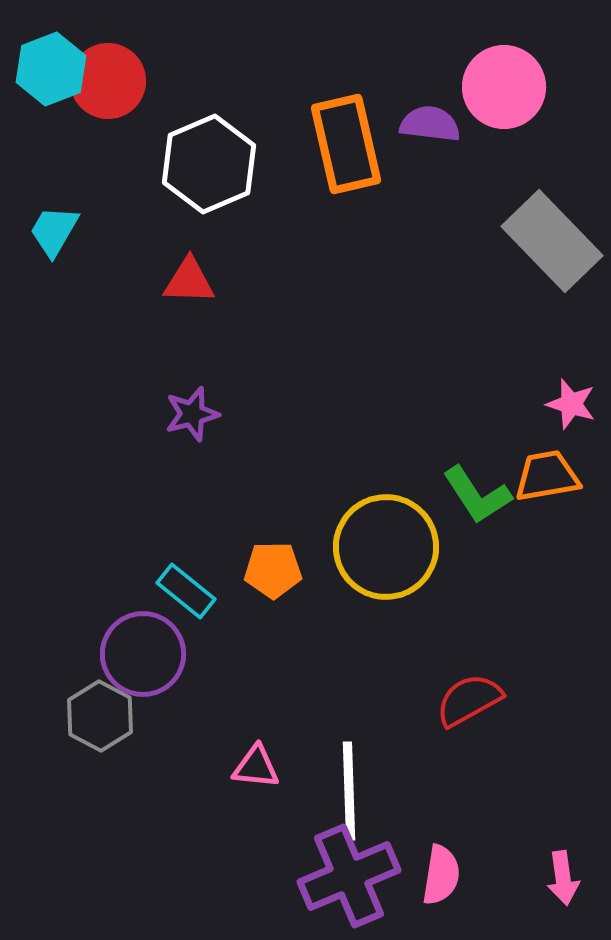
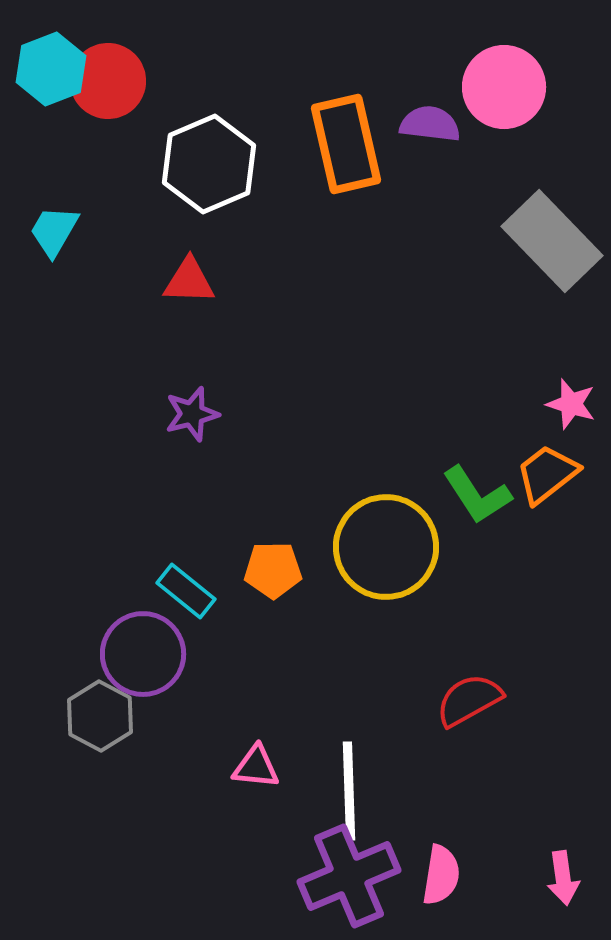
orange trapezoid: moved 2 px up; rotated 28 degrees counterclockwise
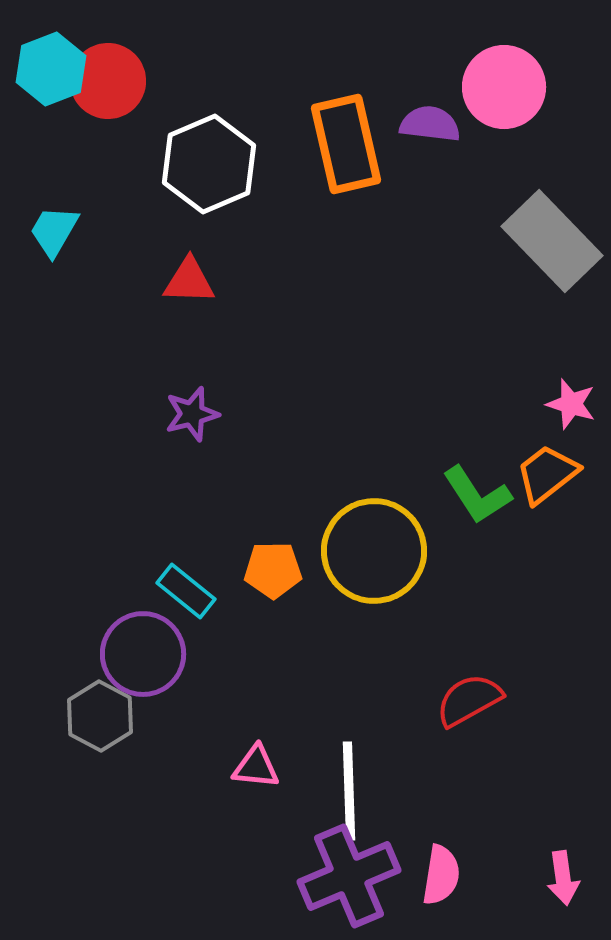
yellow circle: moved 12 px left, 4 px down
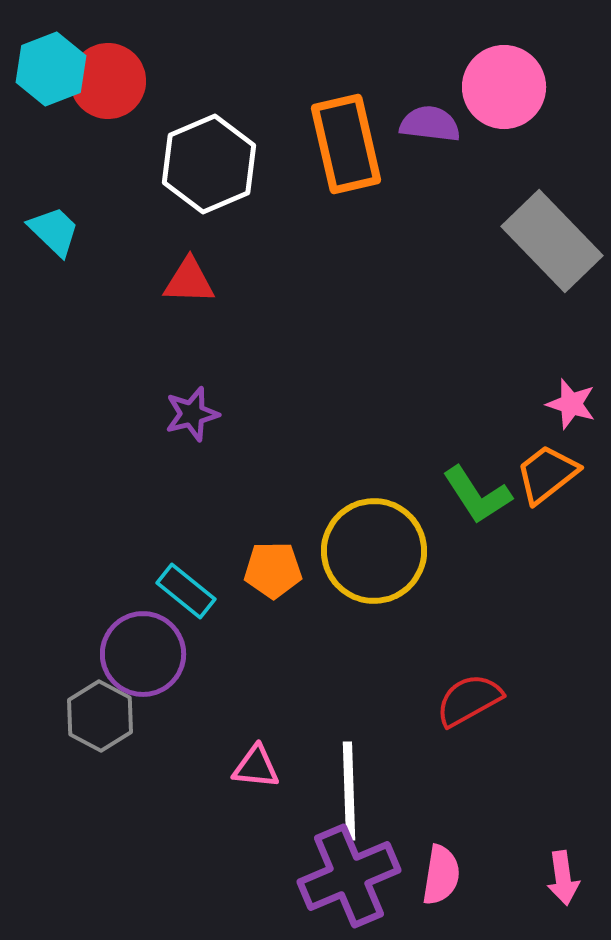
cyan trapezoid: rotated 104 degrees clockwise
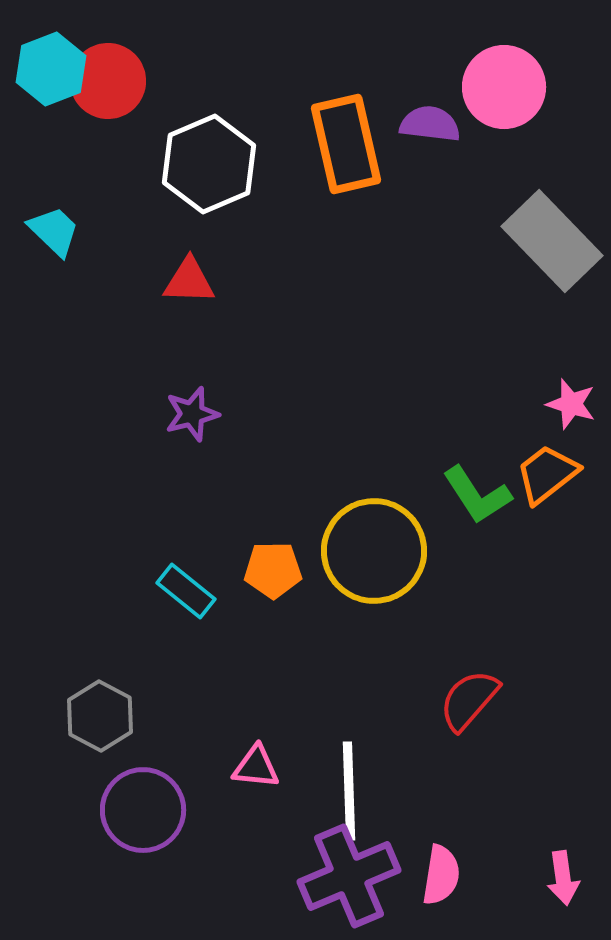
purple circle: moved 156 px down
red semicircle: rotated 20 degrees counterclockwise
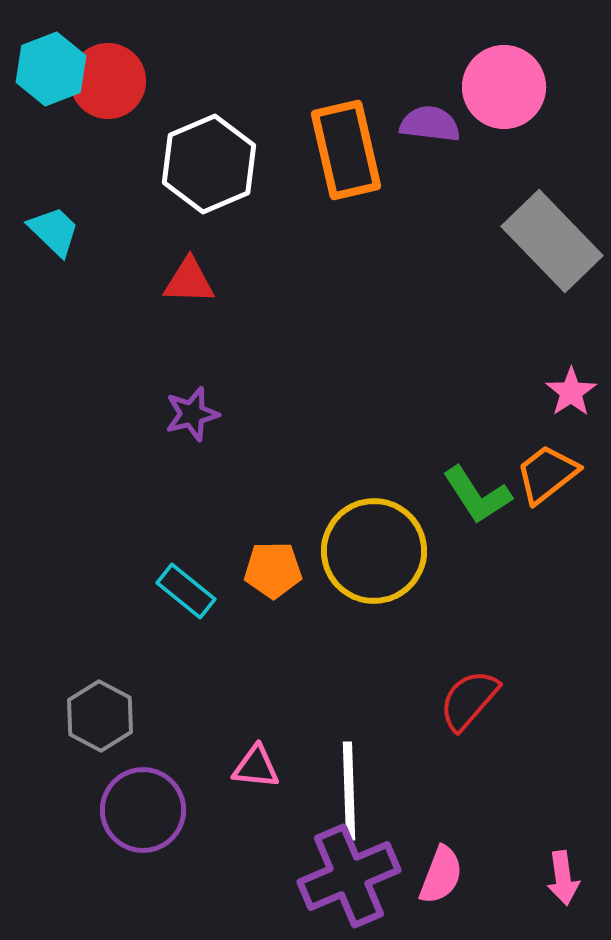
orange rectangle: moved 6 px down
pink star: moved 12 px up; rotated 21 degrees clockwise
pink semicircle: rotated 12 degrees clockwise
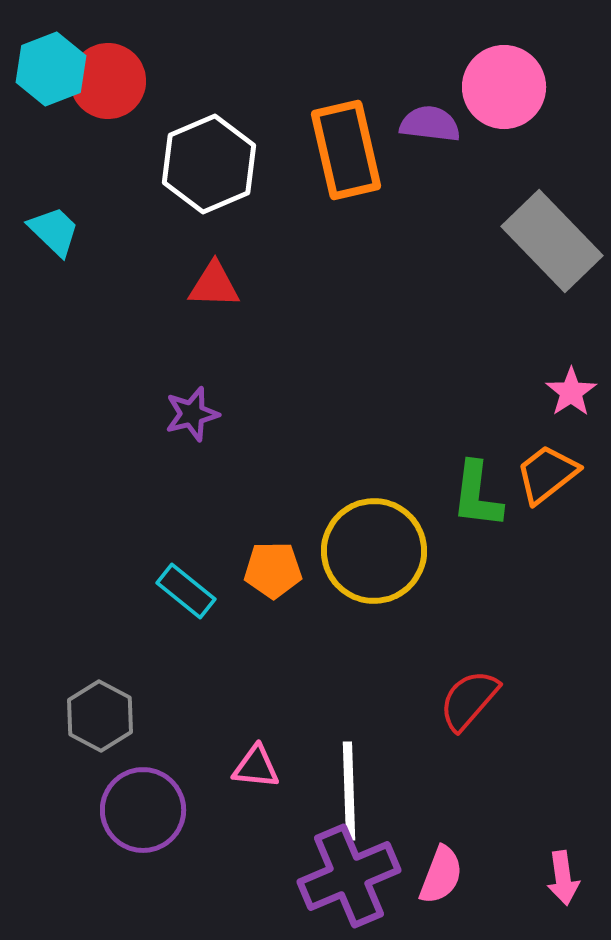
red triangle: moved 25 px right, 4 px down
green L-shape: rotated 40 degrees clockwise
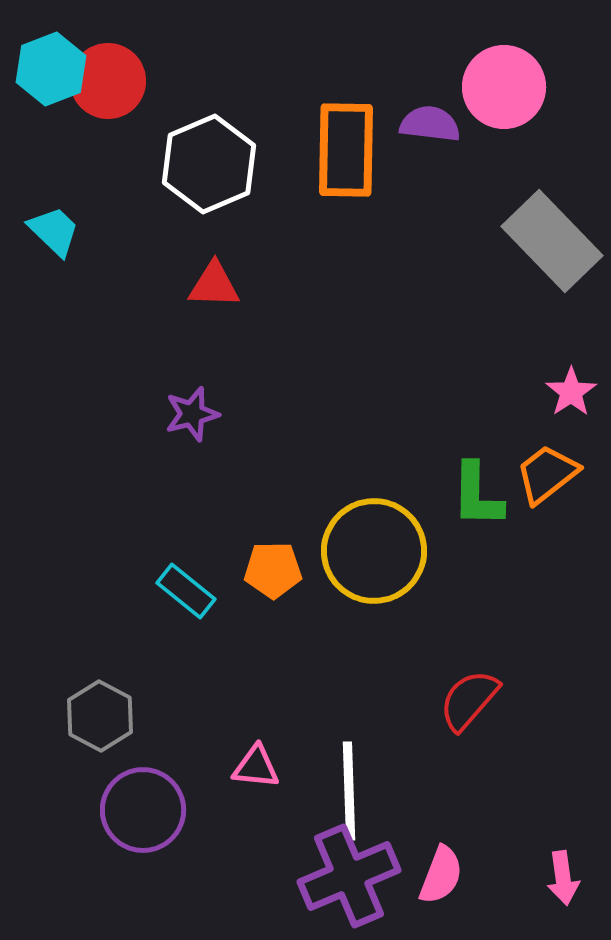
orange rectangle: rotated 14 degrees clockwise
green L-shape: rotated 6 degrees counterclockwise
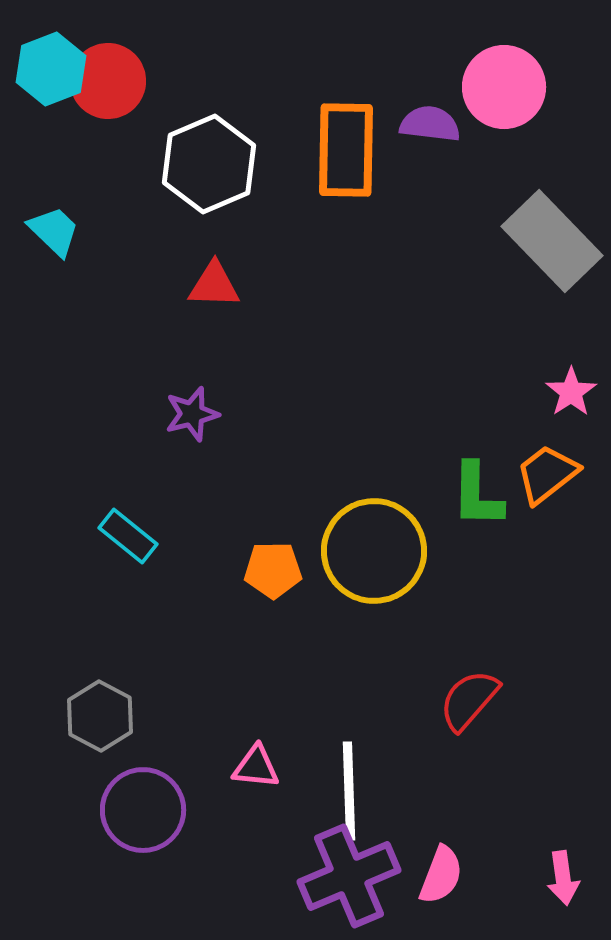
cyan rectangle: moved 58 px left, 55 px up
